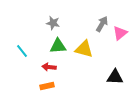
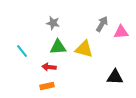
pink triangle: moved 1 px right, 1 px up; rotated 35 degrees clockwise
green triangle: moved 1 px down
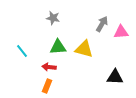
gray star: moved 5 px up
orange rectangle: rotated 56 degrees counterclockwise
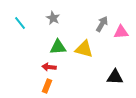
gray star: rotated 16 degrees clockwise
cyan line: moved 2 px left, 28 px up
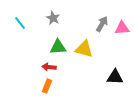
pink triangle: moved 1 px right, 4 px up
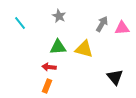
gray star: moved 6 px right, 2 px up
black triangle: rotated 48 degrees clockwise
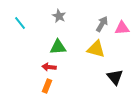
yellow triangle: moved 12 px right
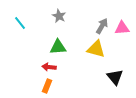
gray arrow: moved 2 px down
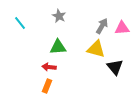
black triangle: moved 10 px up
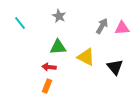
yellow triangle: moved 10 px left, 8 px down; rotated 12 degrees clockwise
